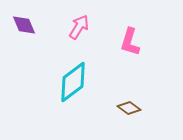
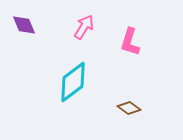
pink arrow: moved 5 px right
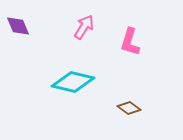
purple diamond: moved 6 px left, 1 px down
cyan diamond: rotated 51 degrees clockwise
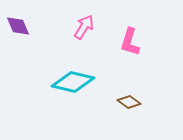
brown diamond: moved 6 px up
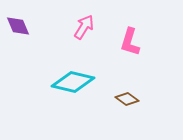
brown diamond: moved 2 px left, 3 px up
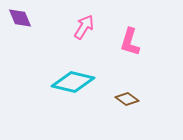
purple diamond: moved 2 px right, 8 px up
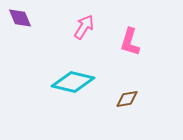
brown diamond: rotated 45 degrees counterclockwise
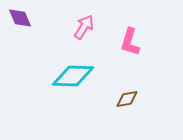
cyan diamond: moved 6 px up; rotated 12 degrees counterclockwise
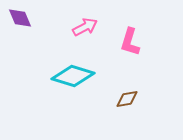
pink arrow: moved 1 px right; rotated 30 degrees clockwise
cyan diamond: rotated 15 degrees clockwise
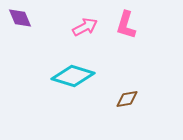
pink L-shape: moved 4 px left, 17 px up
